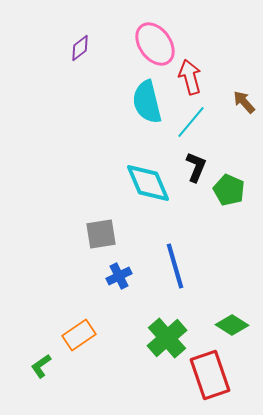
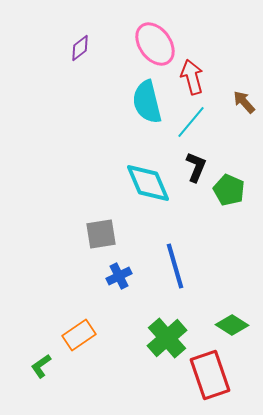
red arrow: moved 2 px right
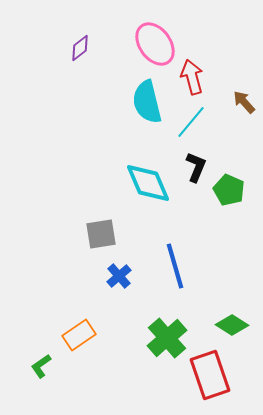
blue cross: rotated 15 degrees counterclockwise
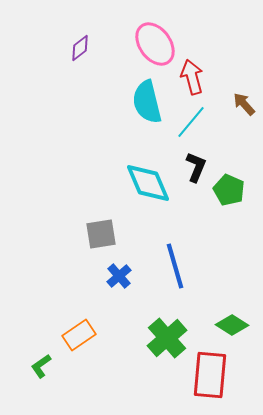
brown arrow: moved 2 px down
red rectangle: rotated 24 degrees clockwise
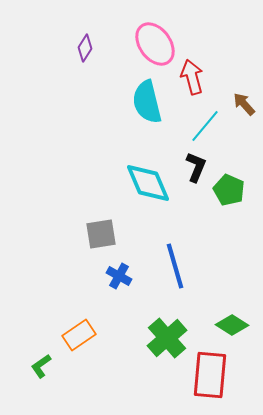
purple diamond: moved 5 px right; rotated 20 degrees counterclockwise
cyan line: moved 14 px right, 4 px down
blue cross: rotated 20 degrees counterclockwise
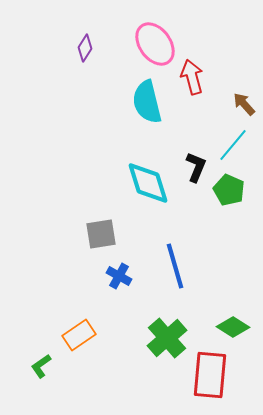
cyan line: moved 28 px right, 19 px down
cyan diamond: rotated 6 degrees clockwise
green diamond: moved 1 px right, 2 px down
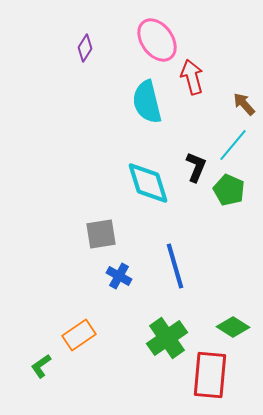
pink ellipse: moved 2 px right, 4 px up
green cross: rotated 6 degrees clockwise
